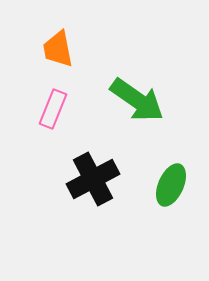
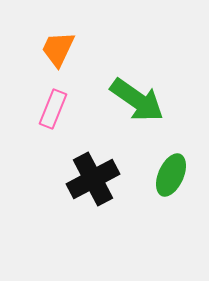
orange trapezoid: rotated 36 degrees clockwise
green ellipse: moved 10 px up
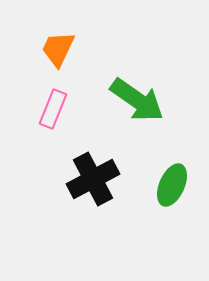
green ellipse: moved 1 px right, 10 px down
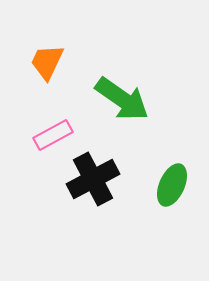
orange trapezoid: moved 11 px left, 13 px down
green arrow: moved 15 px left, 1 px up
pink rectangle: moved 26 px down; rotated 39 degrees clockwise
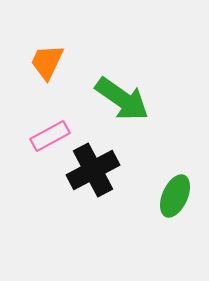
pink rectangle: moved 3 px left, 1 px down
black cross: moved 9 px up
green ellipse: moved 3 px right, 11 px down
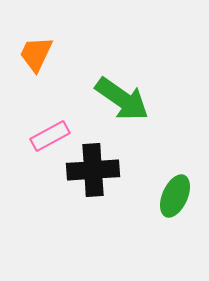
orange trapezoid: moved 11 px left, 8 px up
black cross: rotated 24 degrees clockwise
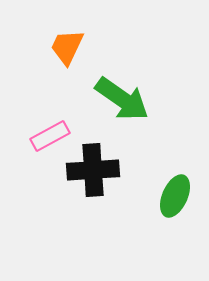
orange trapezoid: moved 31 px right, 7 px up
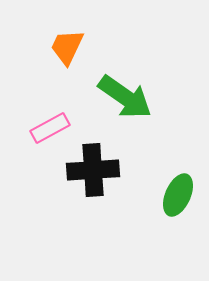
green arrow: moved 3 px right, 2 px up
pink rectangle: moved 8 px up
green ellipse: moved 3 px right, 1 px up
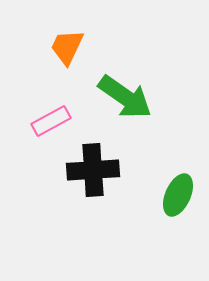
pink rectangle: moved 1 px right, 7 px up
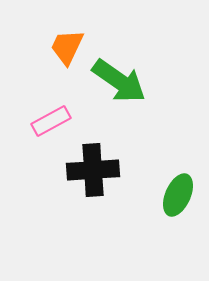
green arrow: moved 6 px left, 16 px up
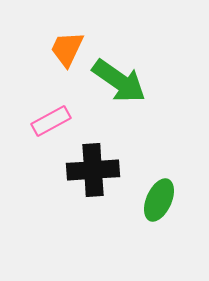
orange trapezoid: moved 2 px down
green ellipse: moved 19 px left, 5 px down
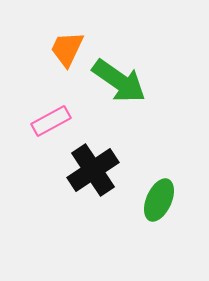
black cross: rotated 30 degrees counterclockwise
